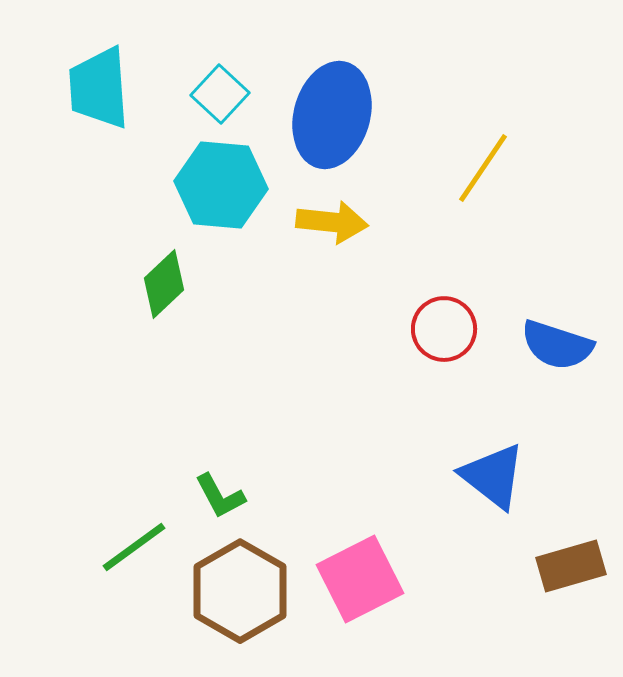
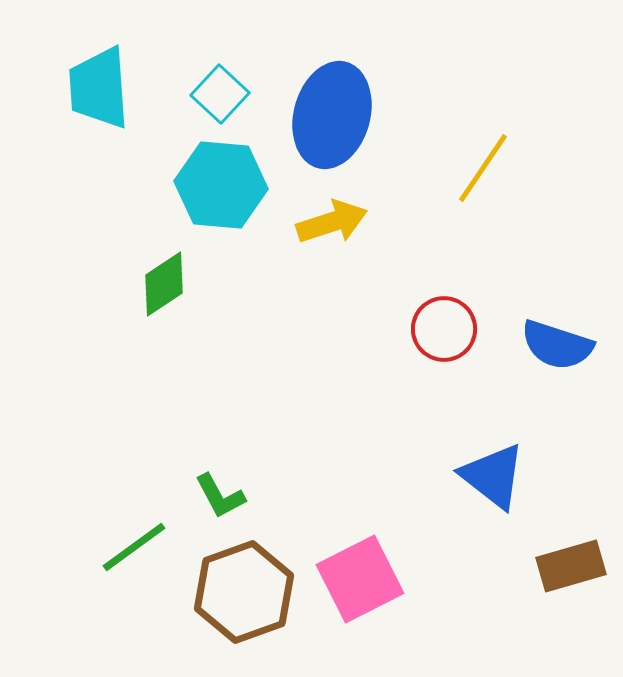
yellow arrow: rotated 24 degrees counterclockwise
green diamond: rotated 10 degrees clockwise
brown hexagon: moved 4 px right, 1 px down; rotated 10 degrees clockwise
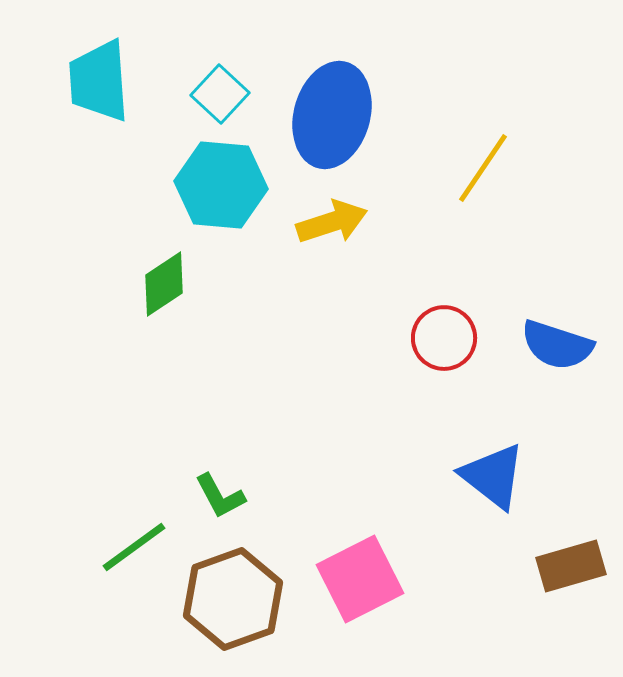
cyan trapezoid: moved 7 px up
red circle: moved 9 px down
brown hexagon: moved 11 px left, 7 px down
